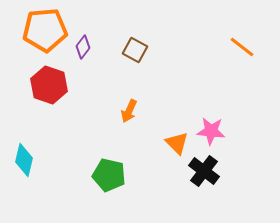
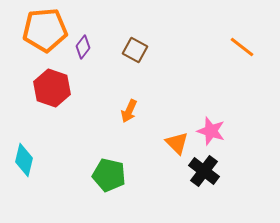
red hexagon: moved 3 px right, 3 px down
pink star: rotated 12 degrees clockwise
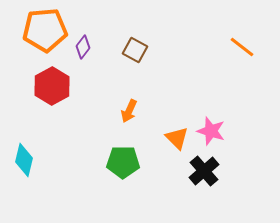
red hexagon: moved 2 px up; rotated 12 degrees clockwise
orange triangle: moved 5 px up
black cross: rotated 12 degrees clockwise
green pentagon: moved 14 px right, 13 px up; rotated 12 degrees counterclockwise
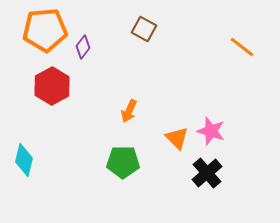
brown square: moved 9 px right, 21 px up
black cross: moved 3 px right, 2 px down
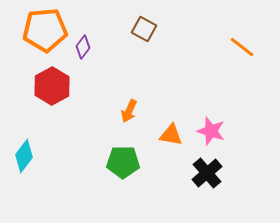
orange triangle: moved 6 px left, 3 px up; rotated 35 degrees counterclockwise
cyan diamond: moved 4 px up; rotated 24 degrees clockwise
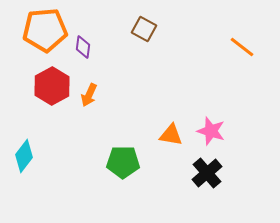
purple diamond: rotated 30 degrees counterclockwise
orange arrow: moved 40 px left, 16 px up
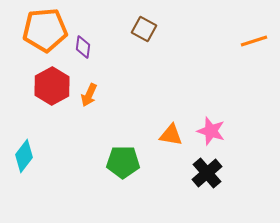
orange line: moved 12 px right, 6 px up; rotated 56 degrees counterclockwise
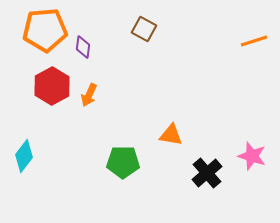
pink star: moved 41 px right, 25 px down
